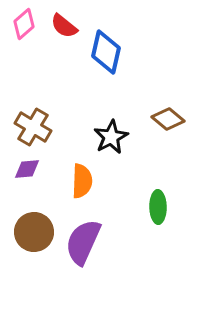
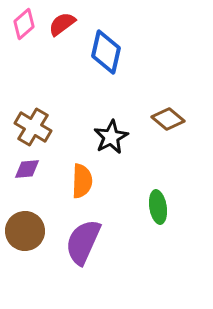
red semicircle: moved 2 px left, 2 px up; rotated 104 degrees clockwise
green ellipse: rotated 8 degrees counterclockwise
brown circle: moved 9 px left, 1 px up
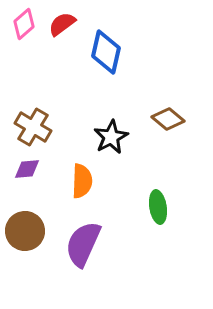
purple semicircle: moved 2 px down
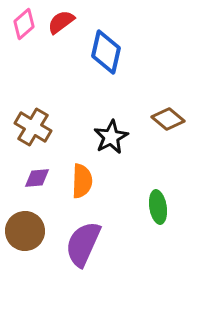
red semicircle: moved 1 px left, 2 px up
purple diamond: moved 10 px right, 9 px down
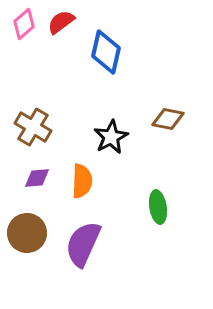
brown diamond: rotated 28 degrees counterclockwise
brown circle: moved 2 px right, 2 px down
